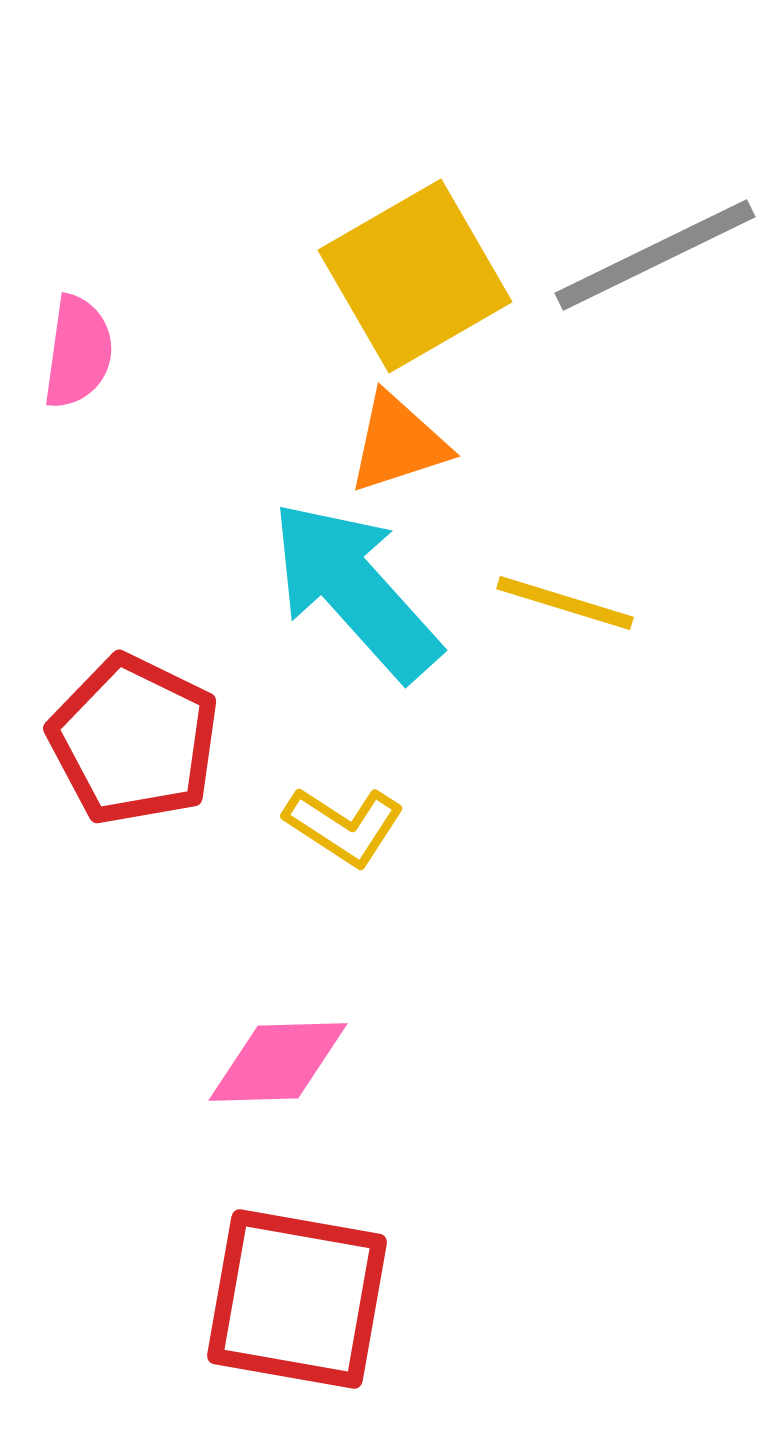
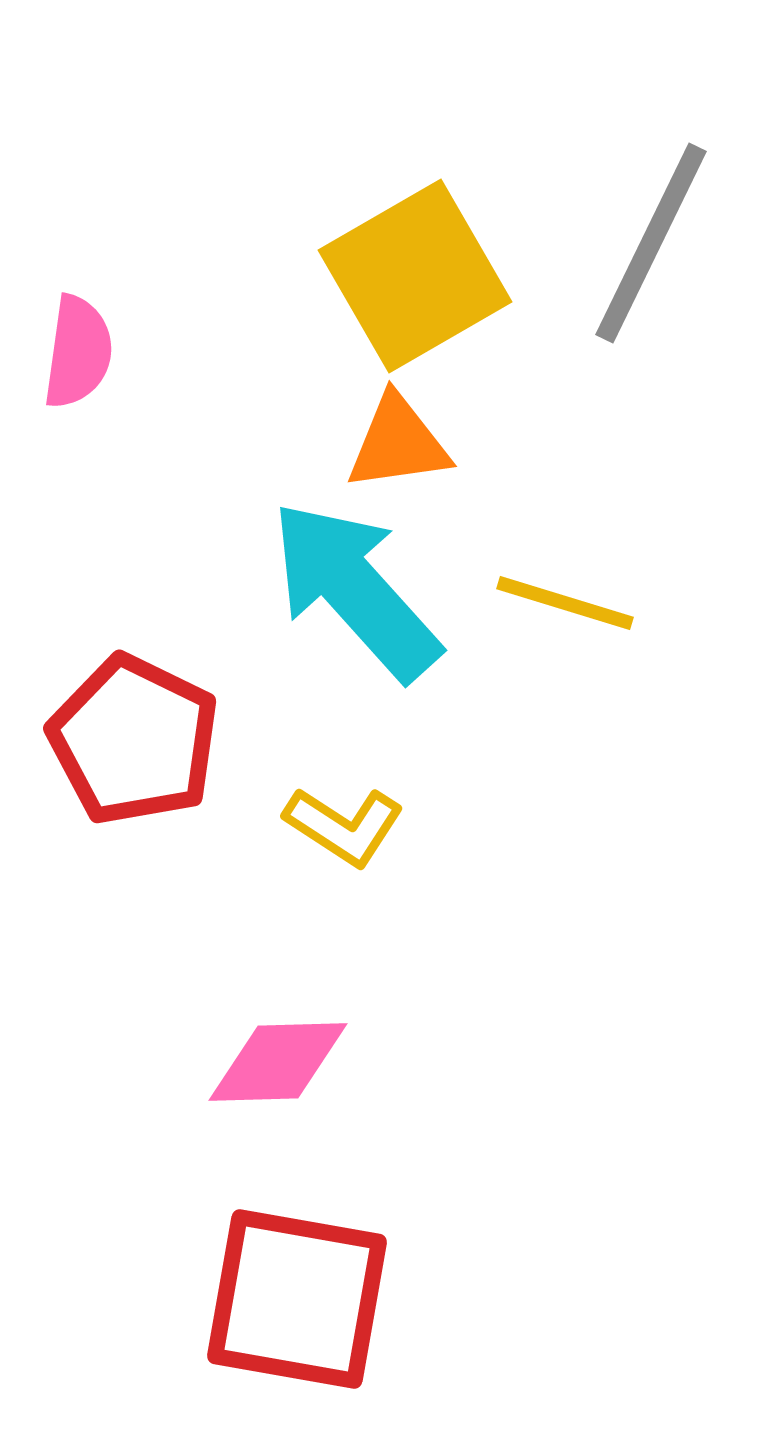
gray line: moved 4 px left, 12 px up; rotated 38 degrees counterclockwise
orange triangle: rotated 10 degrees clockwise
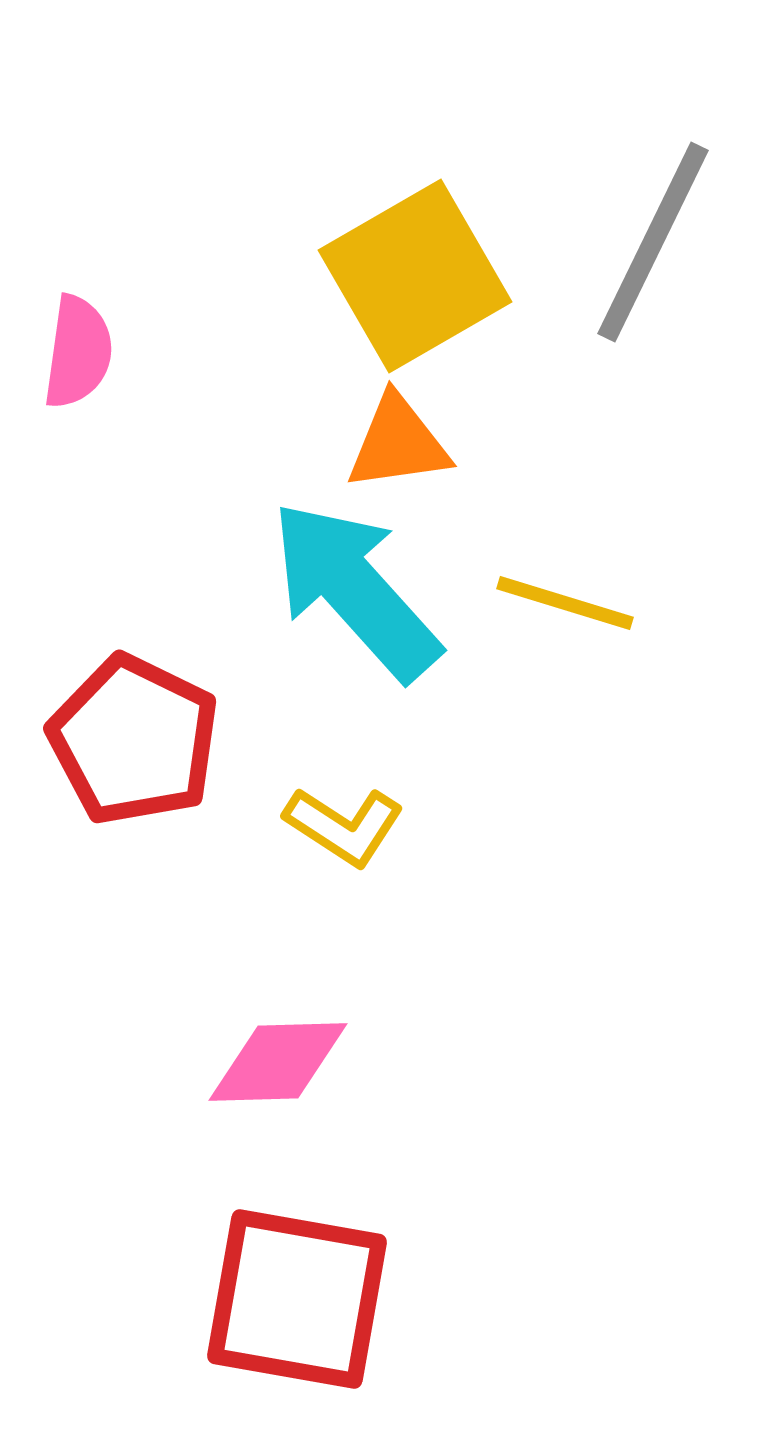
gray line: moved 2 px right, 1 px up
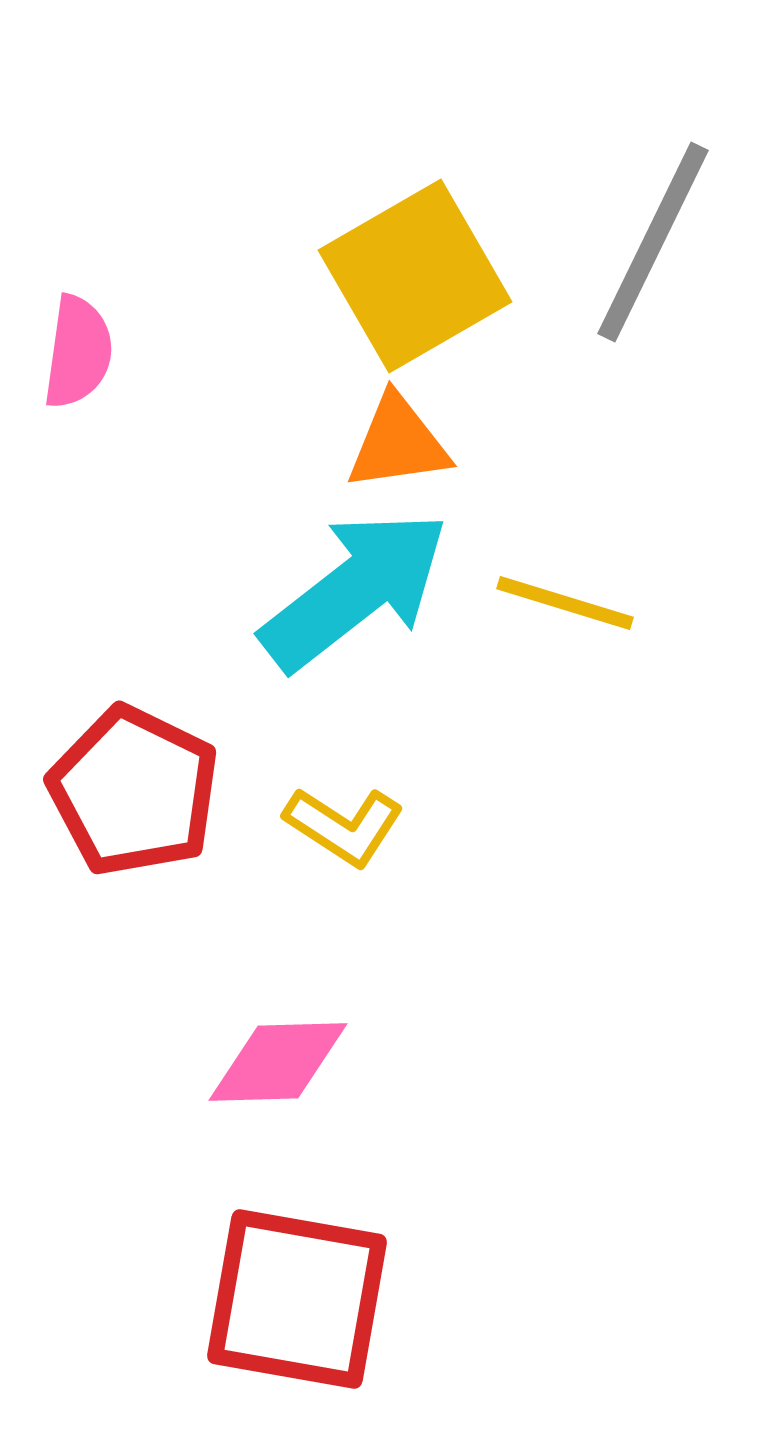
cyan arrow: rotated 94 degrees clockwise
red pentagon: moved 51 px down
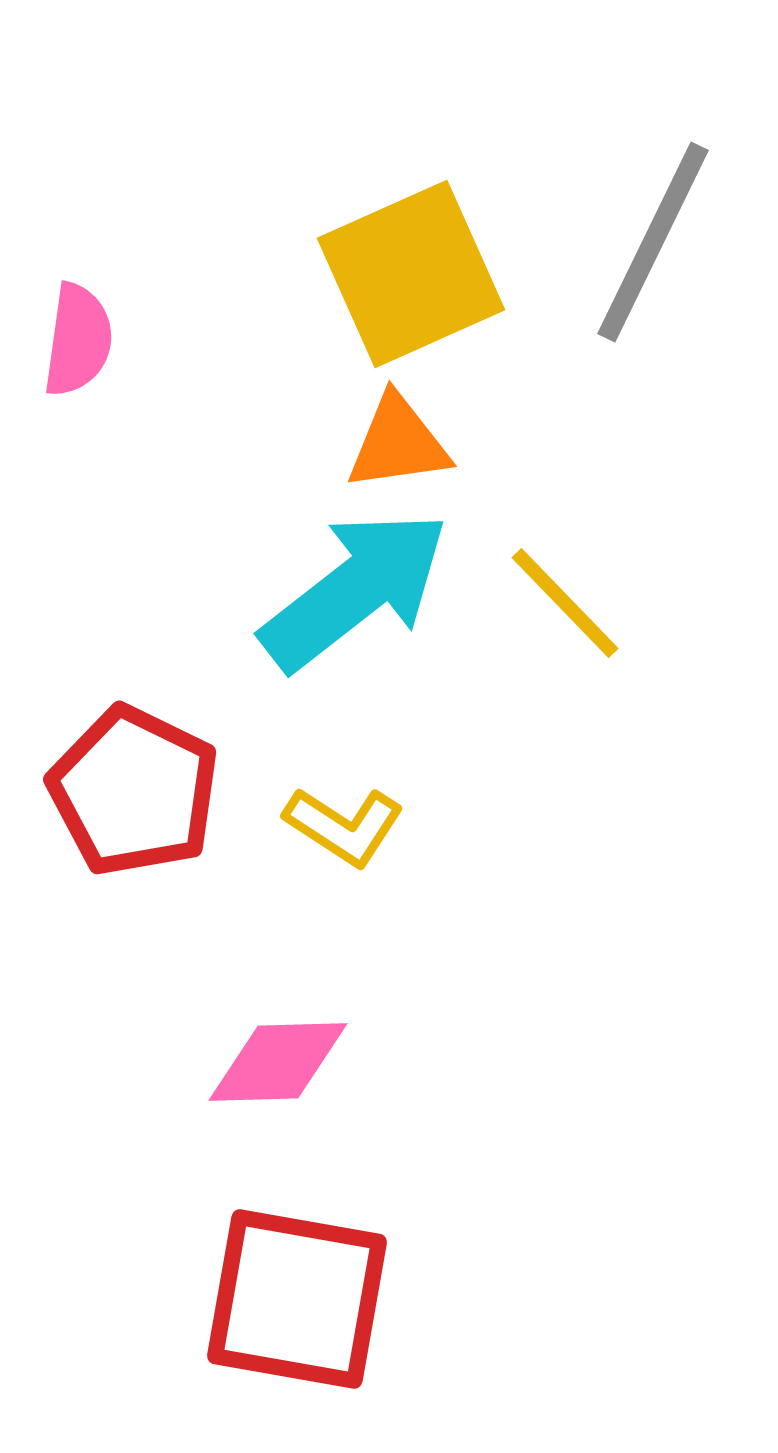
yellow square: moved 4 px left, 2 px up; rotated 6 degrees clockwise
pink semicircle: moved 12 px up
yellow line: rotated 29 degrees clockwise
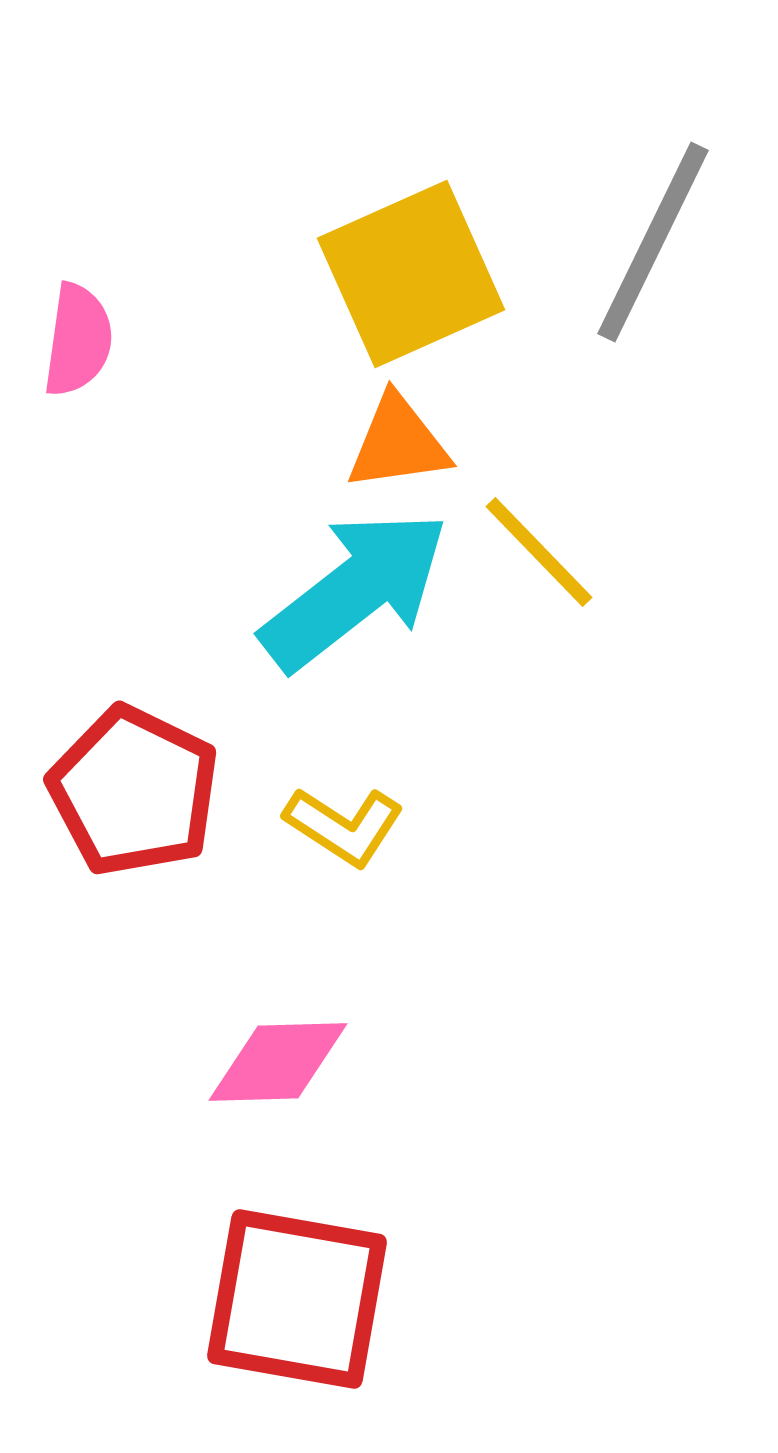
yellow line: moved 26 px left, 51 px up
